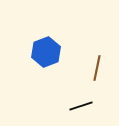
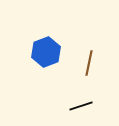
brown line: moved 8 px left, 5 px up
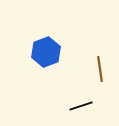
brown line: moved 11 px right, 6 px down; rotated 20 degrees counterclockwise
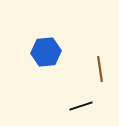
blue hexagon: rotated 16 degrees clockwise
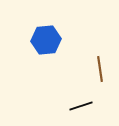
blue hexagon: moved 12 px up
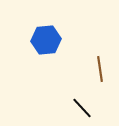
black line: moved 1 px right, 2 px down; rotated 65 degrees clockwise
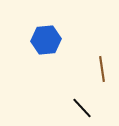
brown line: moved 2 px right
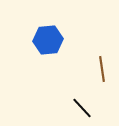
blue hexagon: moved 2 px right
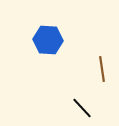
blue hexagon: rotated 8 degrees clockwise
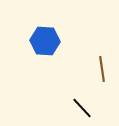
blue hexagon: moved 3 px left, 1 px down
